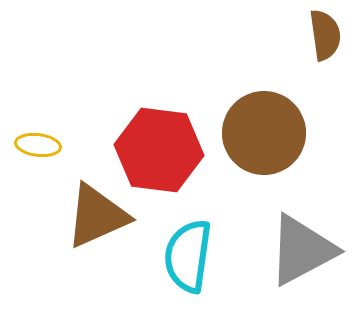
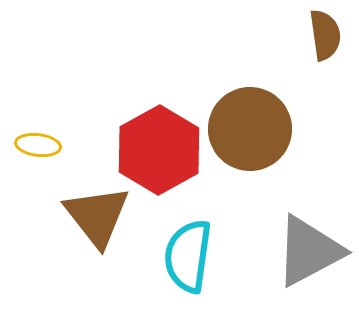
brown circle: moved 14 px left, 4 px up
red hexagon: rotated 24 degrees clockwise
brown triangle: rotated 44 degrees counterclockwise
gray triangle: moved 7 px right, 1 px down
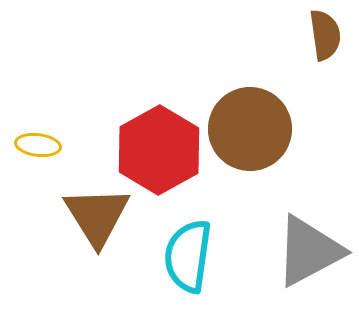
brown triangle: rotated 6 degrees clockwise
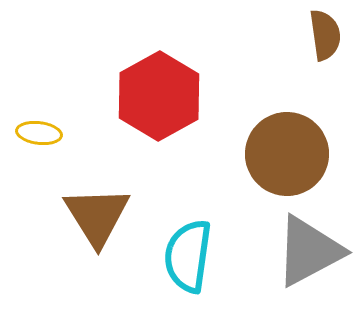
brown circle: moved 37 px right, 25 px down
yellow ellipse: moved 1 px right, 12 px up
red hexagon: moved 54 px up
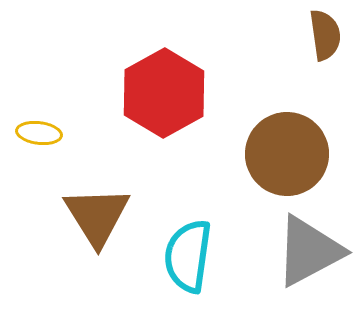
red hexagon: moved 5 px right, 3 px up
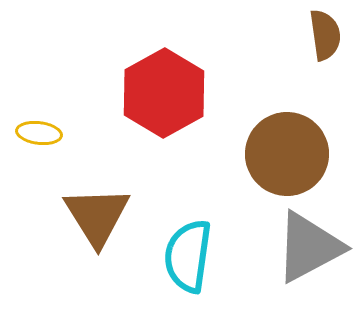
gray triangle: moved 4 px up
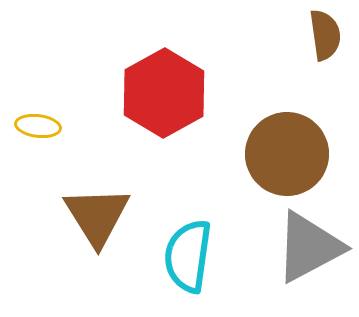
yellow ellipse: moved 1 px left, 7 px up
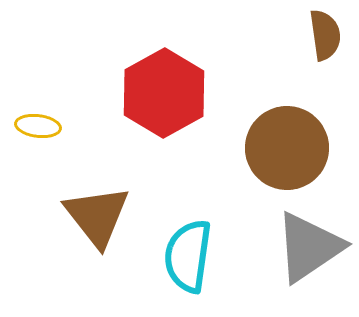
brown circle: moved 6 px up
brown triangle: rotated 6 degrees counterclockwise
gray triangle: rotated 6 degrees counterclockwise
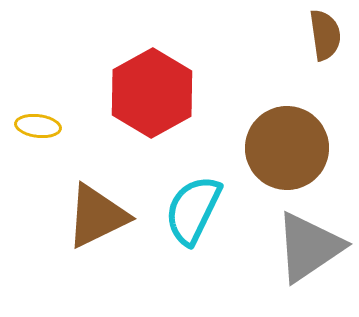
red hexagon: moved 12 px left
brown triangle: rotated 42 degrees clockwise
cyan semicircle: moved 5 px right, 46 px up; rotated 18 degrees clockwise
